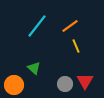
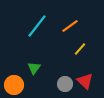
yellow line: moved 4 px right, 3 px down; rotated 64 degrees clockwise
green triangle: rotated 24 degrees clockwise
red triangle: rotated 18 degrees counterclockwise
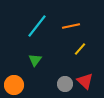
orange line: moved 1 px right; rotated 24 degrees clockwise
green triangle: moved 1 px right, 8 px up
